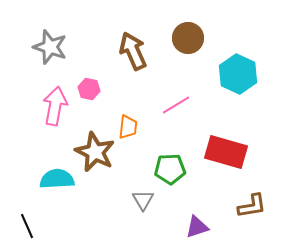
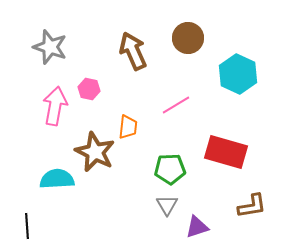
gray triangle: moved 24 px right, 5 px down
black line: rotated 20 degrees clockwise
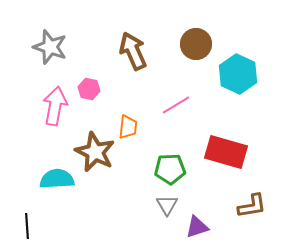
brown circle: moved 8 px right, 6 px down
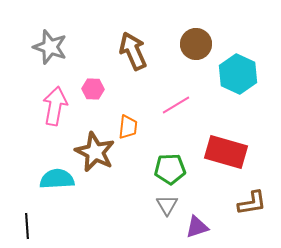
pink hexagon: moved 4 px right; rotated 10 degrees counterclockwise
brown L-shape: moved 3 px up
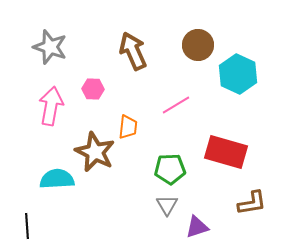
brown circle: moved 2 px right, 1 px down
pink arrow: moved 4 px left
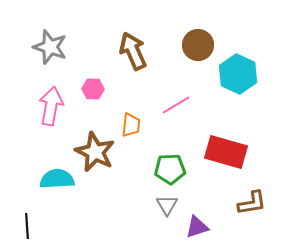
orange trapezoid: moved 3 px right, 2 px up
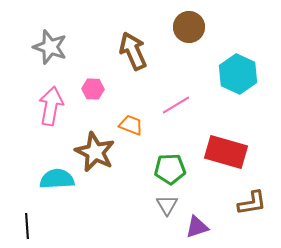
brown circle: moved 9 px left, 18 px up
orange trapezoid: rotated 75 degrees counterclockwise
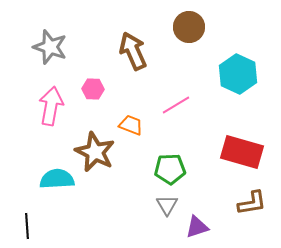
red rectangle: moved 16 px right
